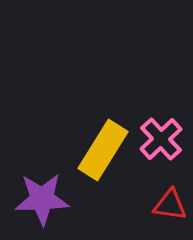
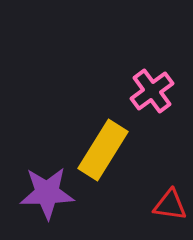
pink cross: moved 9 px left, 48 px up; rotated 6 degrees clockwise
purple star: moved 5 px right, 6 px up
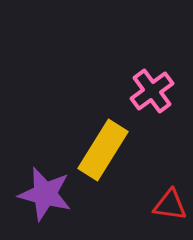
purple star: moved 2 px left, 1 px down; rotated 16 degrees clockwise
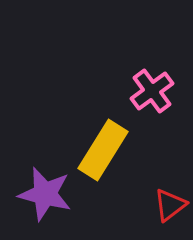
red triangle: rotated 45 degrees counterclockwise
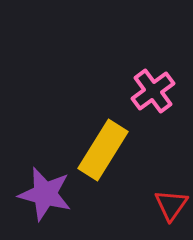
pink cross: moved 1 px right
red triangle: moved 1 px right; rotated 18 degrees counterclockwise
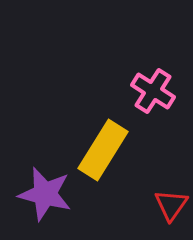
pink cross: rotated 21 degrees counterclockwise
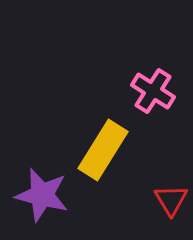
purple star: moved 3 px left, 1 px down
red triangle: moved 5 px up; rotated 6 degrees counterclockwise
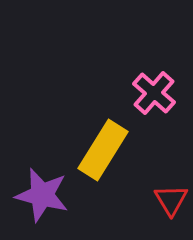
pink cross: moved 1 px right, 2 px down; rotated 9 degrees clockwise
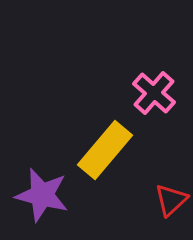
yellow rectangle: moved 2 px right; rotated 8 degrees clockwise
red triangle: rotated 18 degrees clockwise
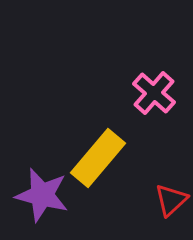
yellow rectangle: moved 7 px left, 8 px down
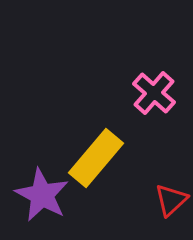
yellow rectangle: moved 2 px left
purple star: rotated 14 degrees clockwise
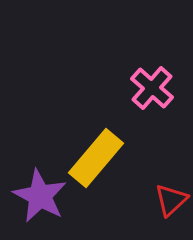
pink cross: moved 2 px left, 5 px up
purple star: moved 2 px left, 1 px down
